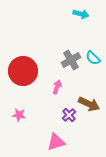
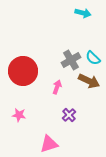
cyan arrow: moved 2 px right, 1 px up
brown arrow: moved 23 px up
pink triangle: moved 7 px left, 2 px down
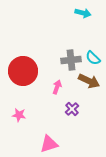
gray cross: rotated 24 degrees clockwise
purple cross: moved 3 px right, 6 px up
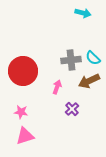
brown arrow: rotated 130 degrees clockwise
pink star: moved 2 px right, 3 px up
pink triangle: moved 24 px left, 8 px up
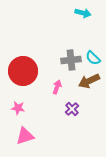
pink star: moved 3 px left, 4 px up
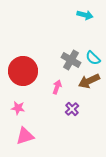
cyan arrow: moved 2 px right, 2 px down
gray cross: rotated 36 degrees clockwise
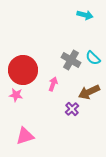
red circle: moved 1 px up
brown arrow: moved 11 px down
pink arrow: moved 4 px left, 3 px up
pink star: moved 2 px left, 13 px up
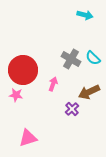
gray cross: moved 1 px up
pink triangle: moved 3 px right, 2 px down
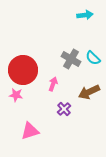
cyan arrow: rotated 21 degrees counterclockwise
purple cross: moved 8 px left
pink triangle: moved 2 px right, 7 px up
